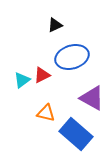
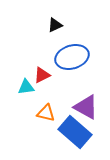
cyan triangle: moved 4 px right, 7 px down; rotated 30 degrees clockwise
purple triangle: moved 6 px left, 9 px down
blue rectangle: moved 1 px left, 2 px up
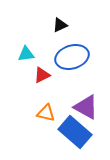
black triangle: moved 5 px right
cyan triangle: moved 33 px up
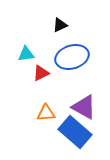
red triangle: moved 1 px left, 2 px up
purple triangle: moved 2 px left
orange triangle: rotated 18 degrees counterclockwise
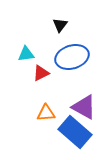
black triangle: rotated 28 degrees counterclockwise
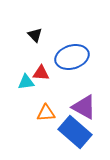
black triangle: moved 25 px left, 10 px down; rotated 21 degrees counterclockwise
cyan triangle: moved 28 px down
red triangle: rotated 30 degrees clockwise
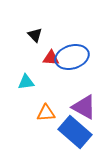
red triangle: moved 10 px right, 15 px up
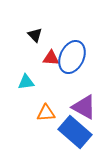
blue ellipse: rotated 48 degrees counterclockwise
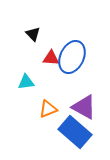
black triangle: moved 2 px left, 1 px up
orange triangle: moved 2 px right, 4 px up; rotated 18 degrees counterclockwise
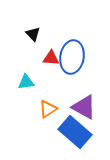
blue ellipse: rotated 16 degrees counterclockwise
orange triangle: rotated 12 degrees counterclockwise
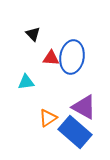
orange triangle: moved 9 px down
